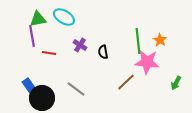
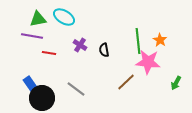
purple line: rotated 70 degrees counterclockwise
black semicircle: moved 1 px right, 2 px up
pink star: moved 1 px right
blue rectangle: moved 1 px right, 2 px up
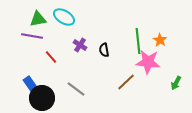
red line: moved 2 px right, 4 px down; rotated 40 degrees clockwise
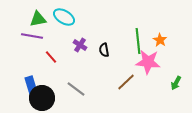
blue rectangle: rotated 18 degrees clockwise
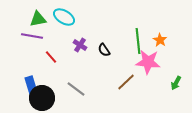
black semicircle: rotated 24 degrees counterclockwise
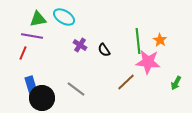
red line: moved 28 px left, 4 px up; rotated 64 degrees clockwise
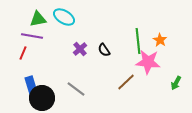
purple cross: moved 4 px down; rotated 16 degrees clockwise
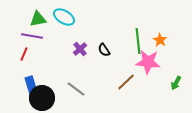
red line: moved 1 px right, 1 px down
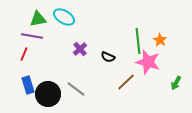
black semicircle: moved 4 px right, 7 px down; rotated 32 degrees counterclockwise
pink star: rotated 10 degrees clockwise
blue rectangle: moved 3 px left
black circle: moved 6 px right, 4 px up
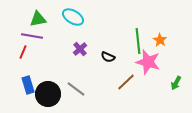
cyan ellipse: moved 9 px right
red line: moved 1 px left, 2 px up
